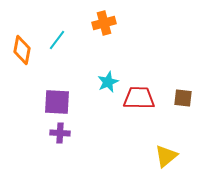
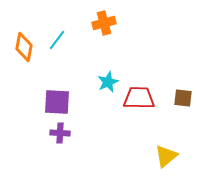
orange diamond: moved 2 px right, 3 px up
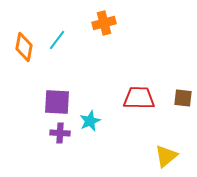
cyan star: moved 18 px left, 39 px down
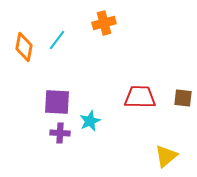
red trapezoid: moved 1 px right, 1 px up
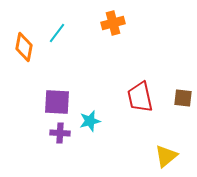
orange cross: moved 9 px right
cyan line: moved 7 px up
red trapezoid: rotated 104 degrees counterclockwise
cyan star: rotated 10 degrees clockwise
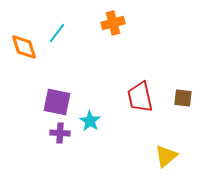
orange diamond: rotated 28 degrees counterclockwise
purple square: rotated 8 degrees clockwise
cyan star: rotated 25 degrees counterclockwise
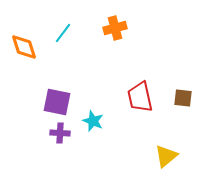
orange cross: moved 2 px right, 5 px down
cyan line: moved 6 px right
cyan star: moved 3 px right; rotated 10 degrees counterclockwise
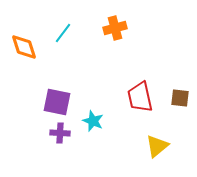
brown square: moved 3 px left
yellow triangle: moved 9 px left, 10 px up
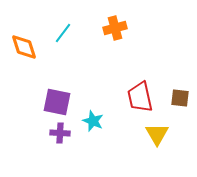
yellow triangle: moved 12 px up; rotated 20 degrees counterclockwise
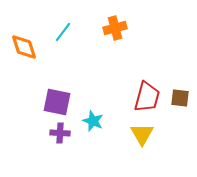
cyan line: moved 1 px up
red trapezoid: moved 7 px right; rotated 152 degrees counterclockwise
yellow triangle: moved 15 px left
